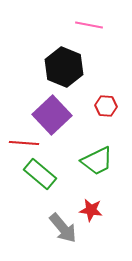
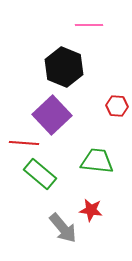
pink line: rotated 12 degrees counterclockwise
red hexagon: moved 11 px right
green trapezoid: rotated 148 degrees counterclockwise
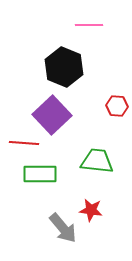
green rectangle: rotated 40 degrees counterclockwise
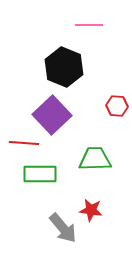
green trapezoid: moved 2 px left, 2 px up; rotated 8 degrees counterclockwise
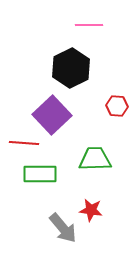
black hexagon: moved 7 px right, 1 px down; rotated 12 degrees clockwise
